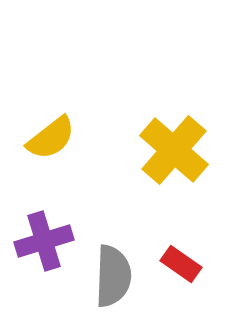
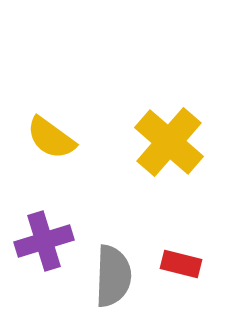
yellow semicircle: rotated 74 degrees clockwise
yellow cross: moved 5 px left, 8 px up
red rectangle: rotated 21 degrees counterclockwise
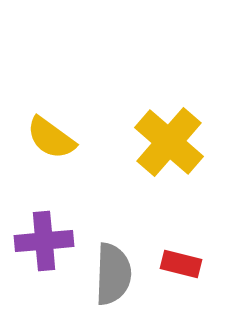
purple cross: rotated 12 degrees clockwise
gray semicircle: moved 2 px up
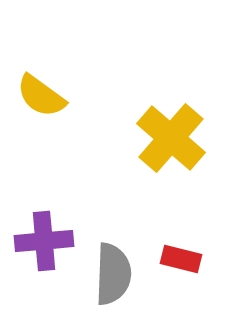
yellow semicircle: moved 10 px left, 42 px up
yellow cross: moved 2 px right, 4 px up
red rectangle: moved 5 px up
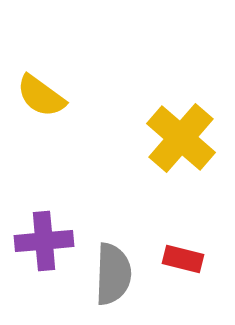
yellow cross: moved 10 px right
red rectangle: moved 2 px right
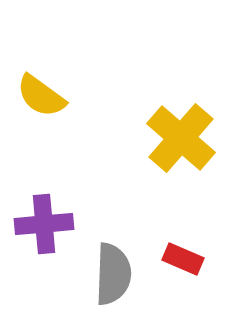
purple cross: moved 17 px up
red rectangle: rotated 9 degrees clockwise
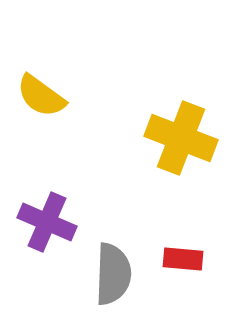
yellow cross: rotated 20 degrees counterclockwise
purple cross: moved 3 px right, 2 px up; rotated 28 degrees clockwise
red rectangle: rotated 18 degrees counterclockwise
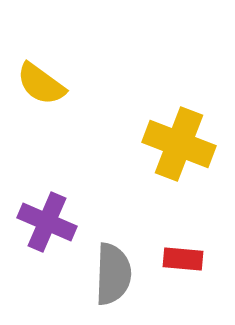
yellow semicircle: moved 12 px up
yellow cross: moved 2 px left, 6 px down
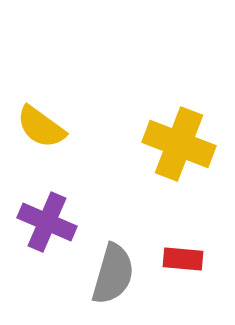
yellow semicircle: moved 43 px down
gray semicircle: rotated 14 degrees clockwise
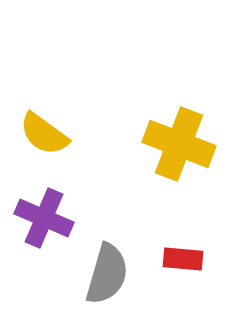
yellow semicircle: moved 3 px right, 7 px down
purple cross: moved 3 px left, 4 px up
gray semicircle: moved 6 px left
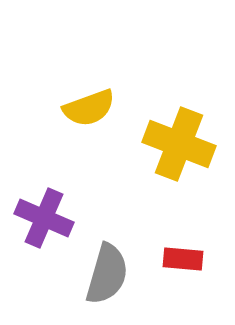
yellow semicircle: moved 45 px right, 26 px up; rotated 56 degrees counterclockwise
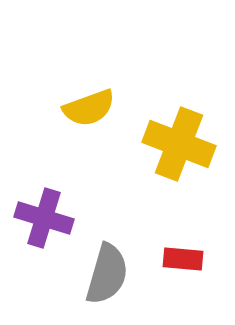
purple cross: rotated 6 degrees counterclockwise
